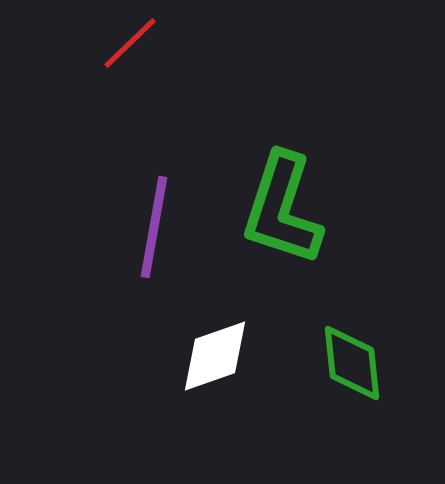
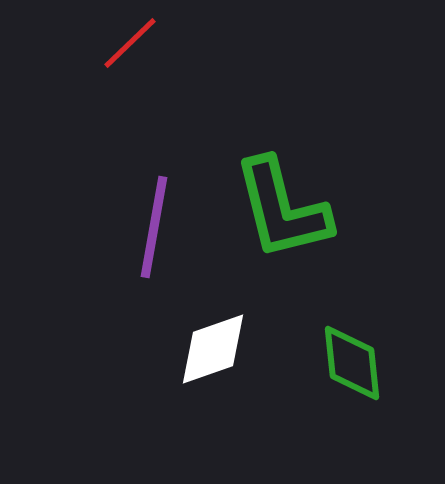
green L-shape: rotated 32 degrees counterclockwise
white diamond: moved 2 px left, 7 px up
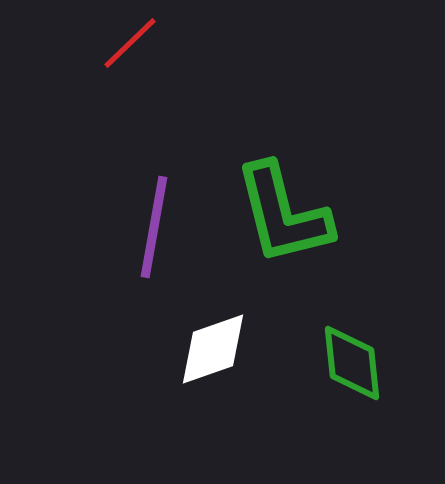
green L-shape: moved 1 px right, 5 px down
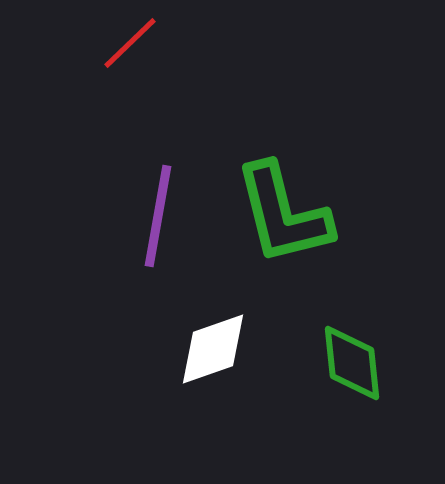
purple line: moved 4 px right, 11 px up
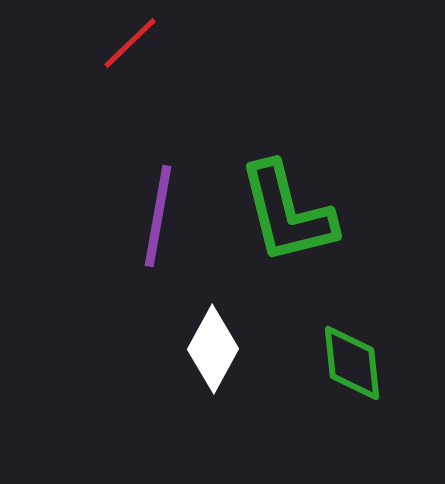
green L-shape: moved 4 px right, 1 px up
white diamond: rotated 42 degrees counterclockwise
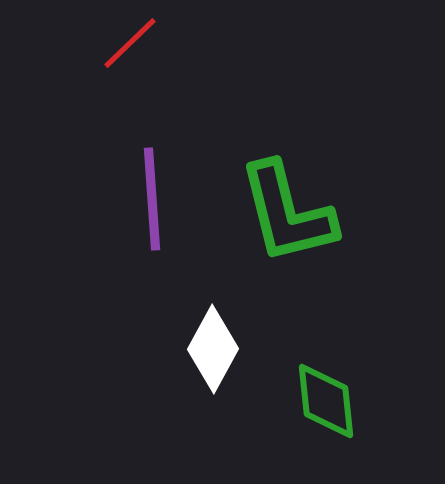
purple line: moved 6 px left, 17 px up; rotated 14 degrees counterclockwise
green diamond: moved 26 px left, 38 px down
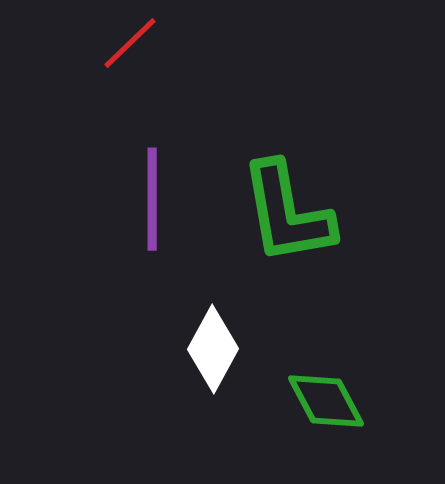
purple line: rotated 4 degrees clockwise
green L-shape: rotated 4 degrees clockwise
green diamond: rotated 22 degrees counterclockwise
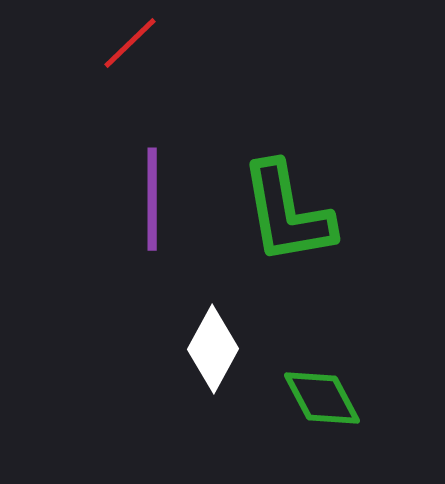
green diamond: moved 4 px left, 3 px up
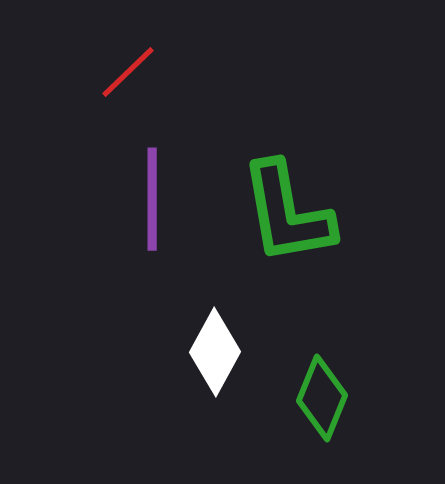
red line: moved 2 px left, 29 px down
white diamond: moved 2 px right, 3 px down
green diamond: rotated 50 degrees clockwise
